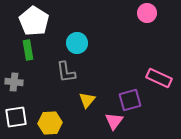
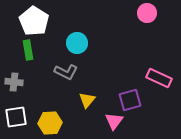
gray L-shape: rotated 55 degrees counterclockwise
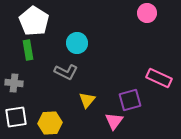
gray cross: moved 1 px down
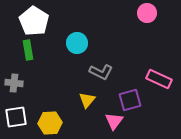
gray L-shape: moved 35 px right
pink rectangle: moved 1 px down
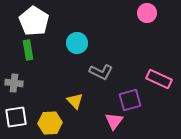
yellow triangle: moved 12 px left, 1 px down; rotated 24 degrees counterclockwise
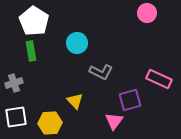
green rectangle: moved 3 px right, 1 px down
gray cross: rotated 24 degrees counterclockwise
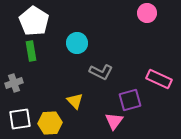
white square: moved 4 px right, 2 px down
